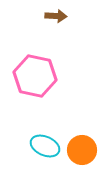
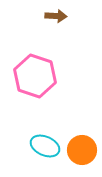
pink hexagon: rotated 6 degrees clockwise
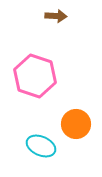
cyan ellipse: moved 4 px left
orange circle: moved 6 px left, 26 px up
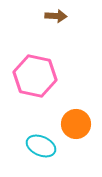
pink hexagon: rotated 6 degrees counterclockwise
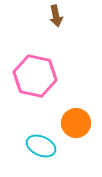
brown arrow: rotated 75 degrees clockwise
orange circle: moved 1 px up
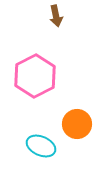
pink hexagon: rotated 21 degrees clockwise
orange circle: moved 1 px right, 1 px down
